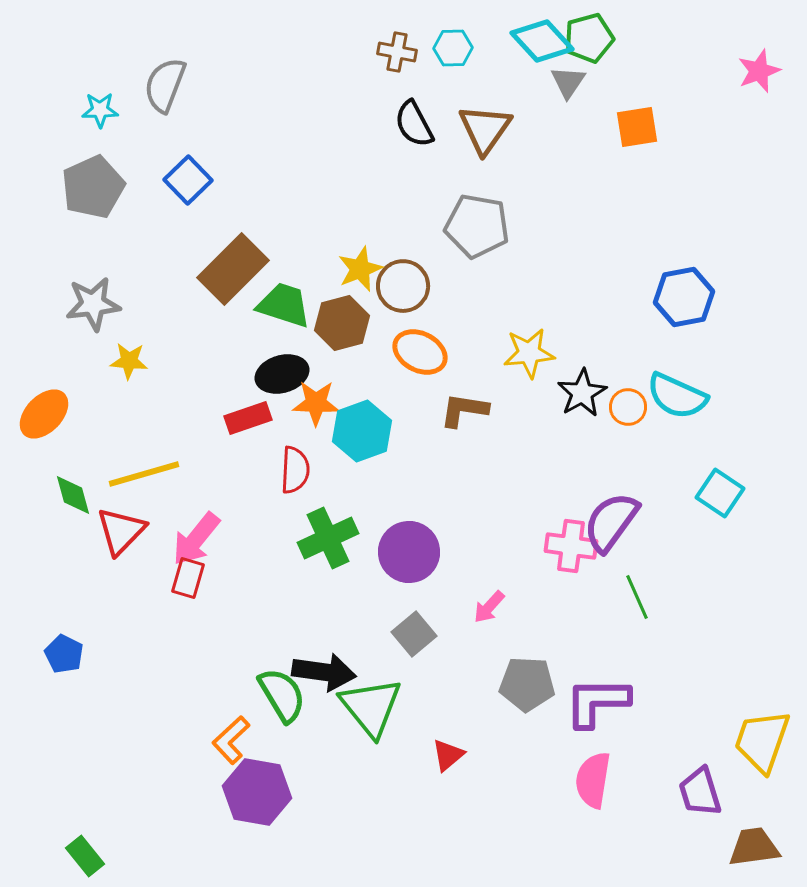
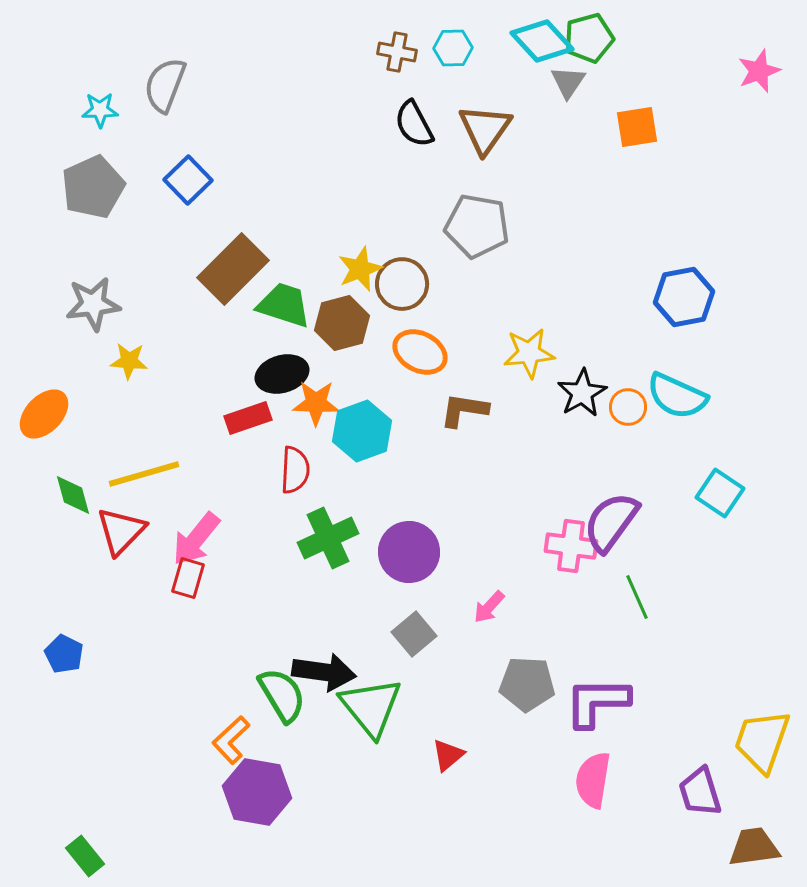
brown circle at (403, 286): moved 1 px left, 2 px up
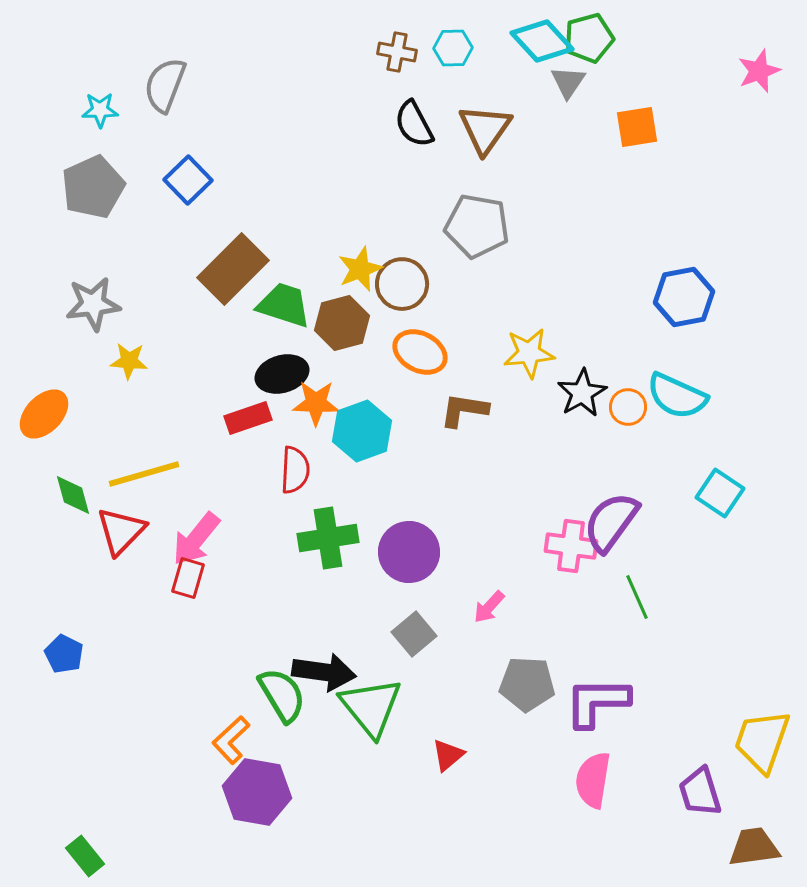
green cross at (328, 538): rotated 16 degrees clockwise
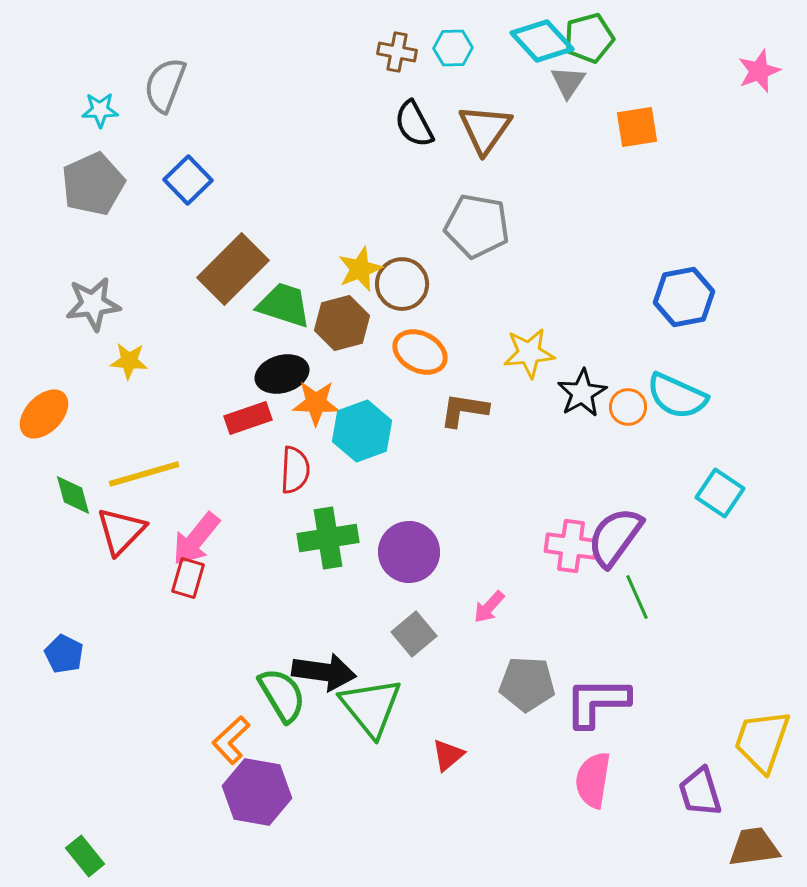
gray pentagon at (93, 187): moved 3 px up
purple semicircle at (611, 522): moved 4 px right, 15 px down
